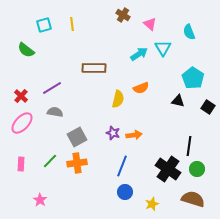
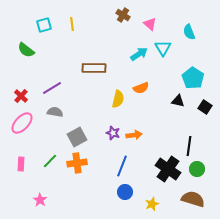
black square: moved 3 px left
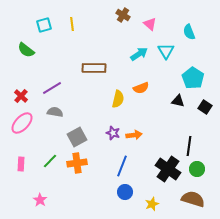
cyan triangle: moved 3 px right, 3 px down
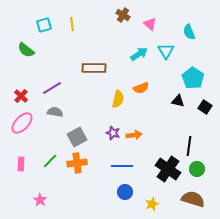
blue line: rotated 70 degrees clockwise
